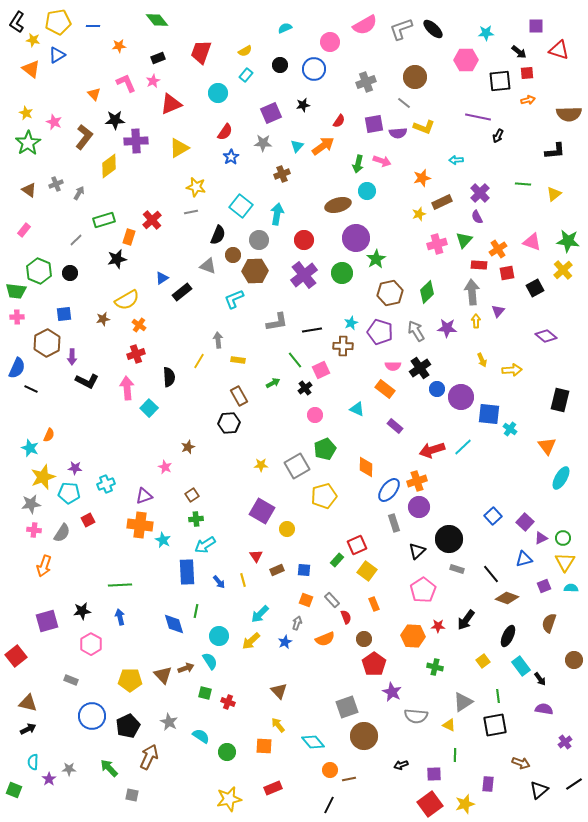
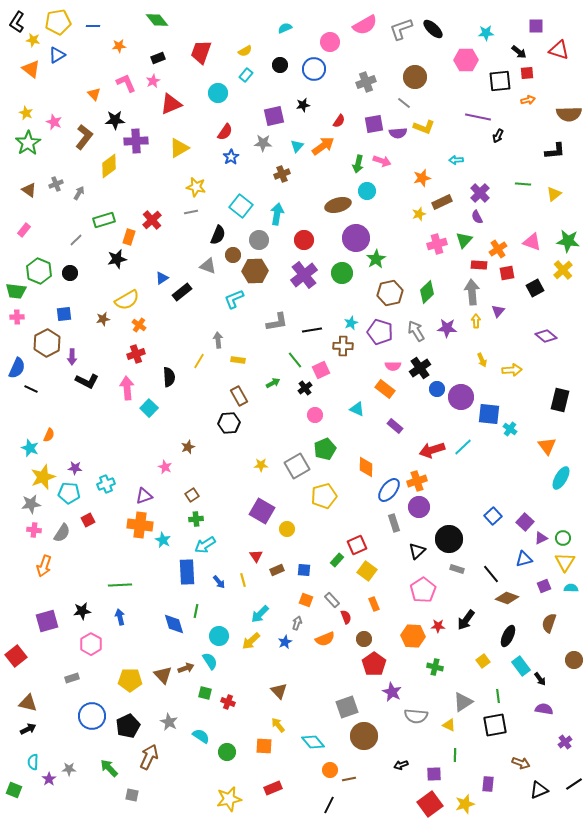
purple square at (271, 113): moved 3 px right, 3 px down; rotated 10 degrees clockwise
gray rectangle at (71, 680): moved 1 px right, 2 px up; rotated 40 degrees counterclockwise
black triangle at (539, 790): rotated 18 degrees clockwise
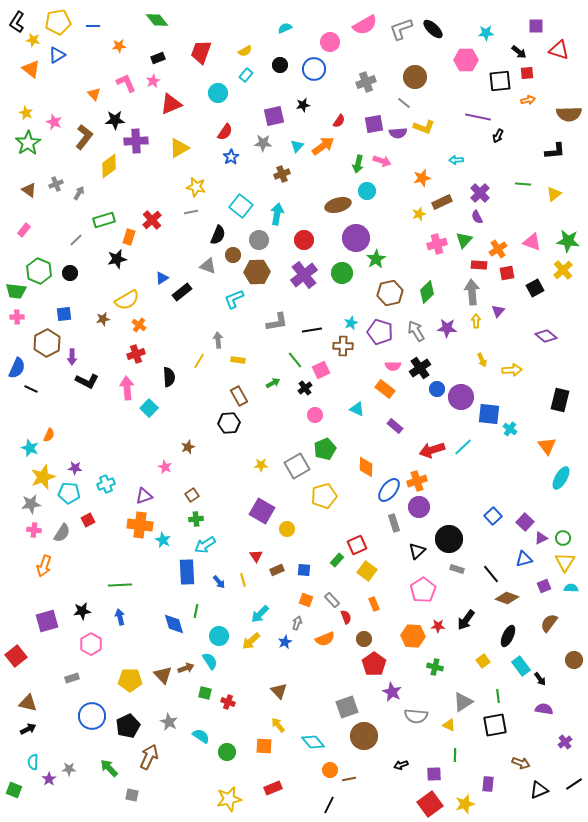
brown hexagon at (255, 271): moved 2 px right, 1 px down
brown semicircle at (549, 623): rotated 18 degrees clockwise
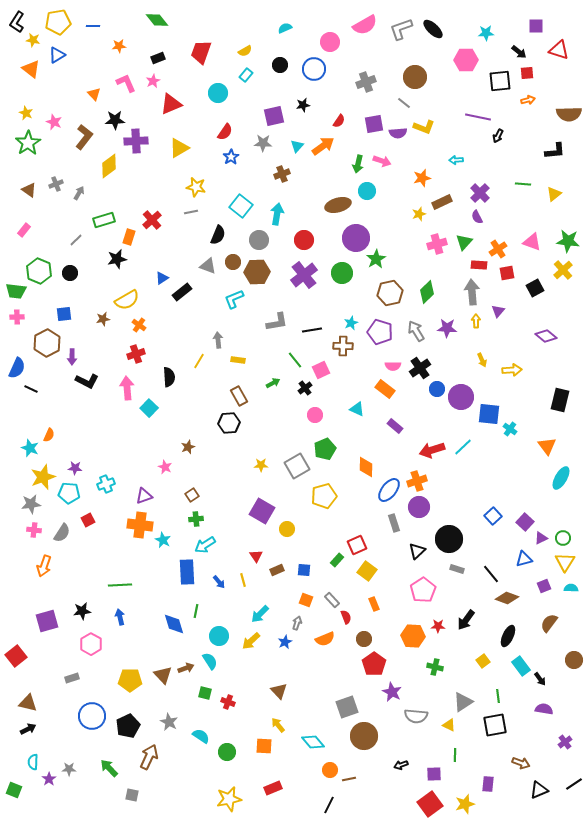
green triangle at (464, 240): moved 2 px down
brown circle at (233, 255): moved 7 px down
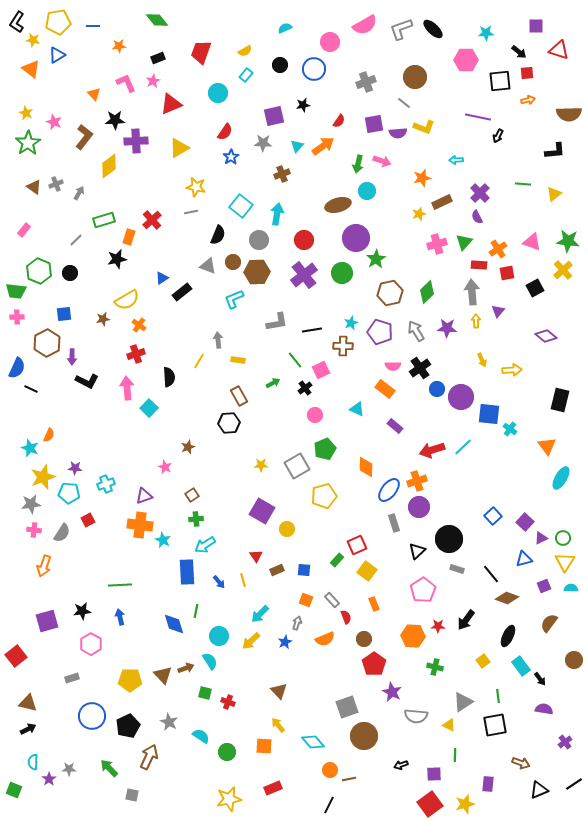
brown triangle at (29, 190): moved 5 px right, 3 px up
